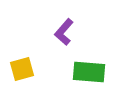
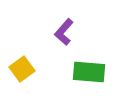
yellow square: rotated 20 degrees counterclockwise
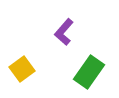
green rectangle: rotated 60 degrees counterclockwise
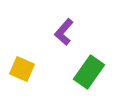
yellow square: rotated 30 degrees counterclockwise
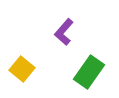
yellow square: rotated 15 degrees clockwise
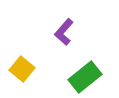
green rectangle: moved 4 px left, 5 px down; rotated 16 degrees clockwise
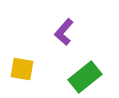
yellow square: rotated 30 degrees counterclockwise
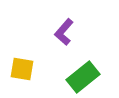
green rectangle: moved 2 px left
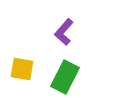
green rectangle: moved 18 px left; rotated 24 degrees counterclockwise
